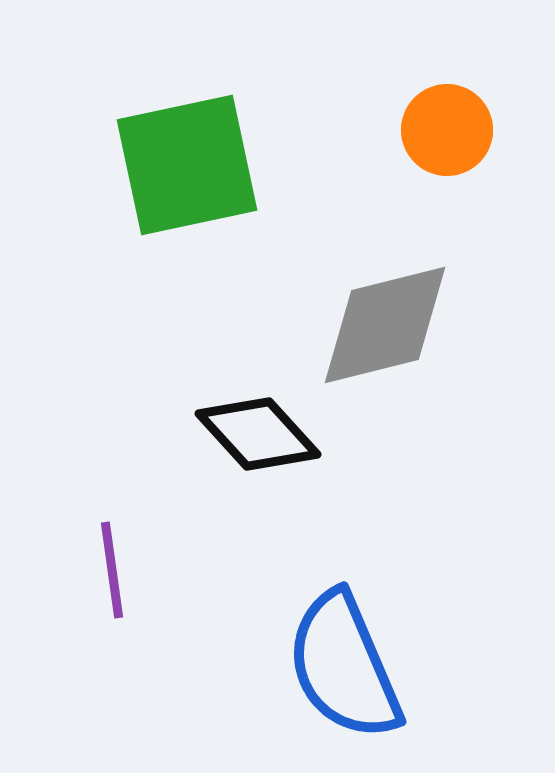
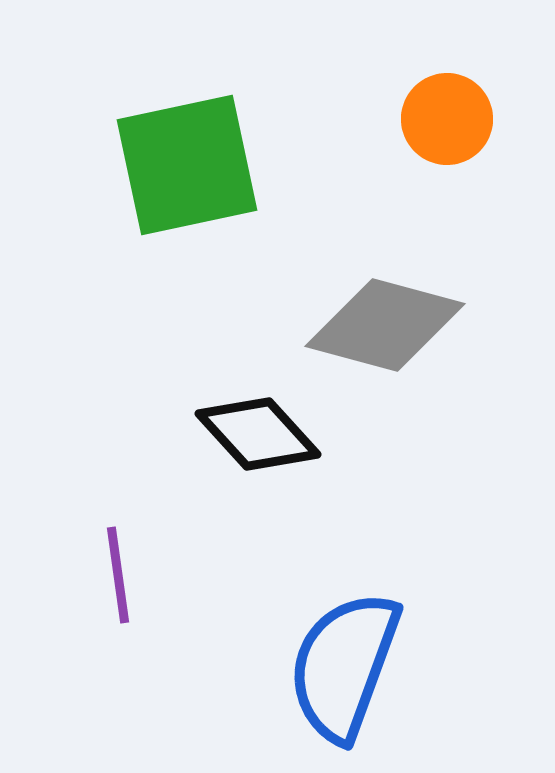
orange circle: moved 11 px up
gray diamond: rotated 29 degrees clockwise
purple line: moved 6 px right, 5 px down
blue semicircle: rotated 43 degrees clockwise
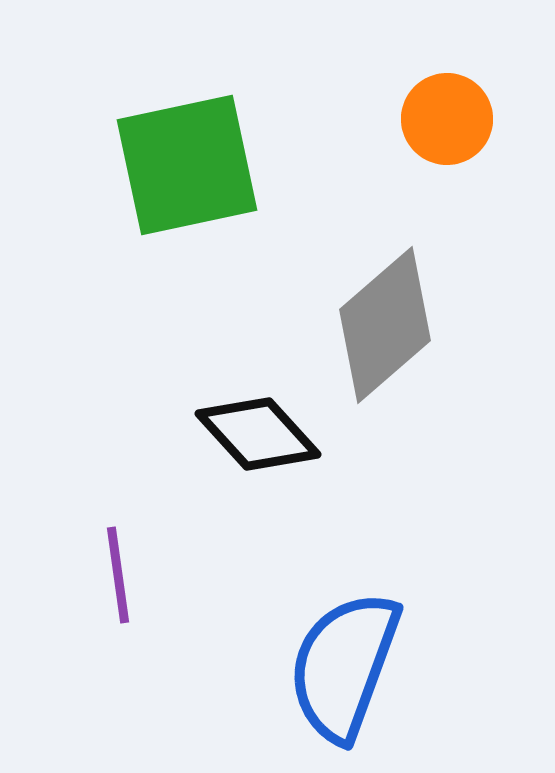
gray diamond: rotated 56 degrees counterclockwise
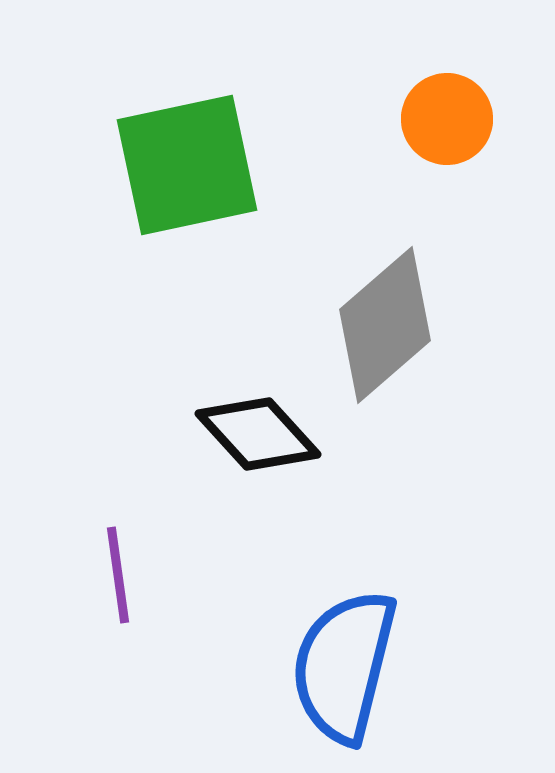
blue semicircle: rotated 6 degrees counterclockwise
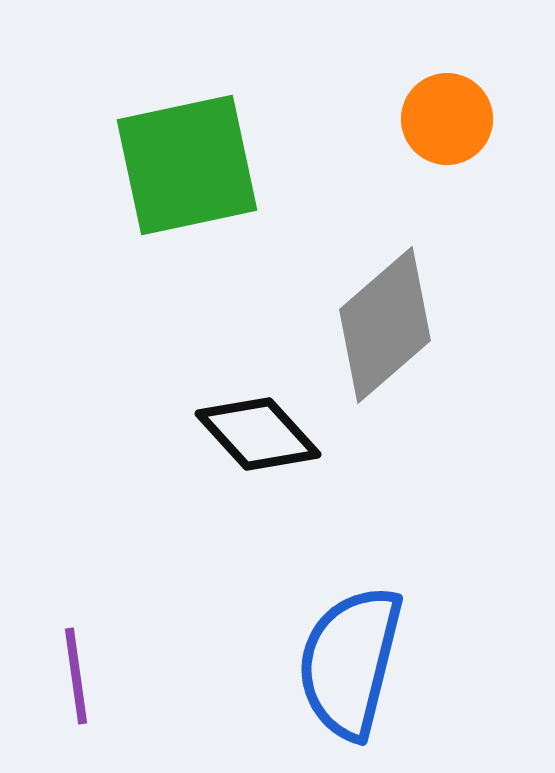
purple line: moved 42 px left, 101 px down
blue semicircle: moved 6 px right, 4 px up
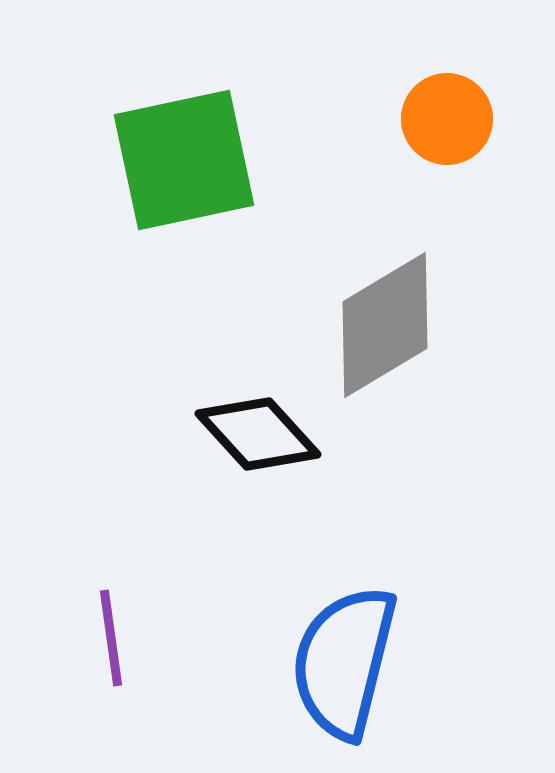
green square: moved 3 px left, 5 px up
gray diamond: rotated 10 degrees clockwise
blue semicircle: moved 6 px left
purple line: moved 35 px right, 38 px up
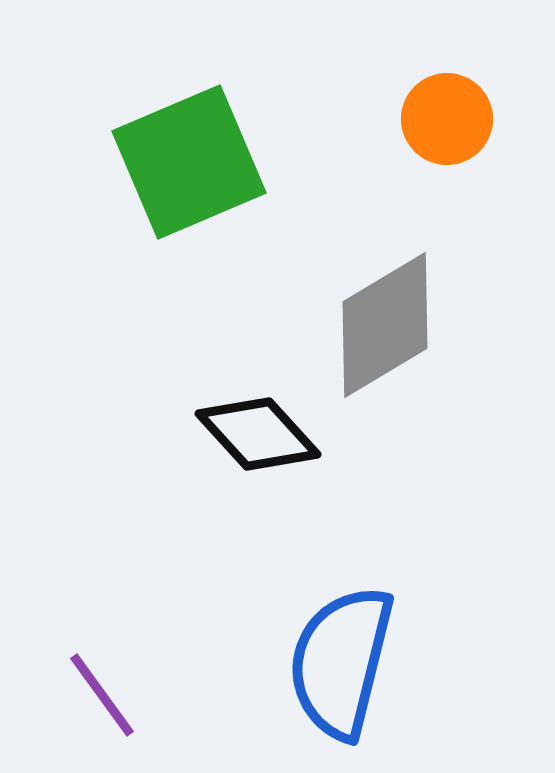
green square: moved 5 px right, 2 px down; rotated 11 degrees counterclockwise
purple line: moved 9 px left, 57 px down; rotated 28 degrees counterclockwise
blue semicircle: moved 3 px left
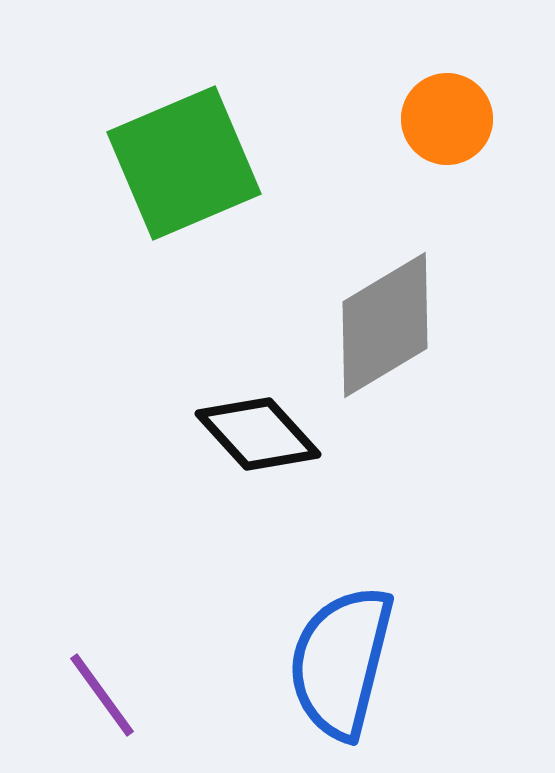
green square: moved 5 px left, 1 px down
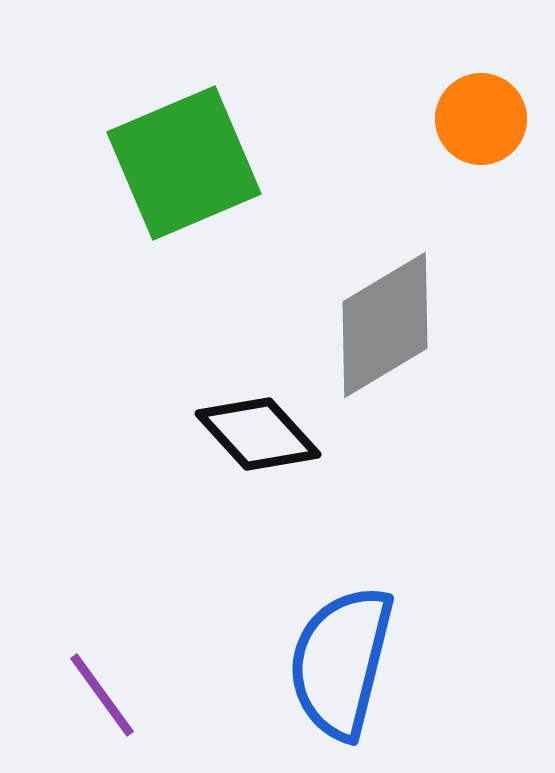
orange circle: moved 34 px right
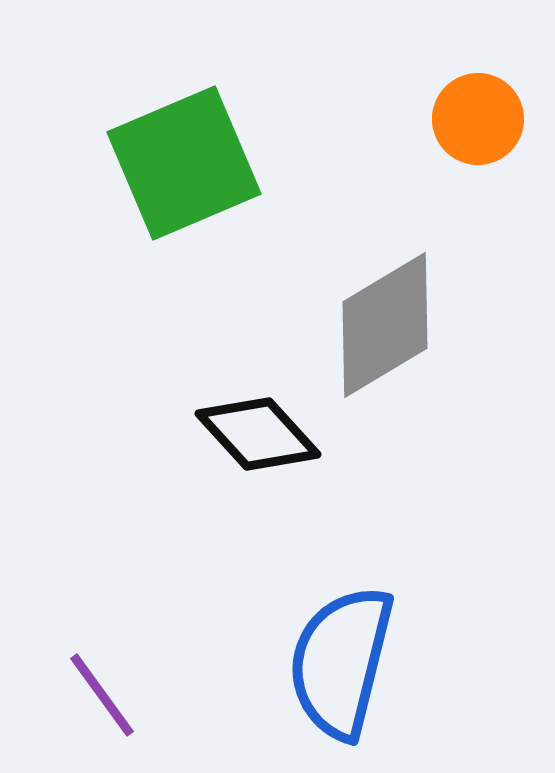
orange circle: moved 3 px left
